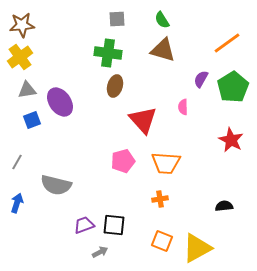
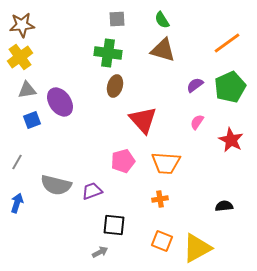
purple semicircle: moved 6 px left, 6 px down; rotated 24 degrees clockwise
green pentagon: moved 3 px left; rotated 8 degrees clockwise
pink semicircle: moved 14 px right, 15 px down; rotated 35 degrees clockwise
purple trapezoid: moved 8 px right, 34 px up
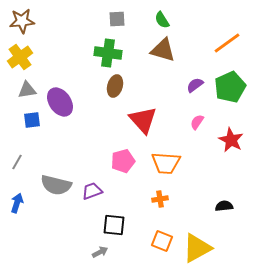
brown star: moved 4 px up
blue square: rotated 12 degrees clockwise
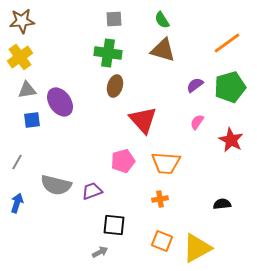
gray square: moved 3 px left
green pentagon: rotated 8 degrees clockwise
black semicircle: moved 2 px left, 2 px up
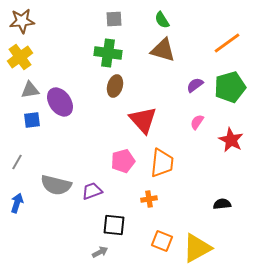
gray triangle: moved 3 px right
orange trapezoid: moved 4 px left; rotated 88 degrees counterclockwise
orange cross: moved 11 px left
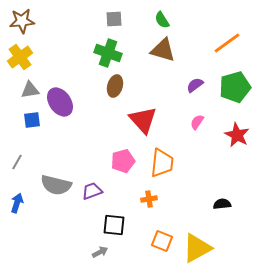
green cross: rotated 12 degrees clockwise
green pentagon: moved 5 px right
red star: moved 6 px right, 5 px up
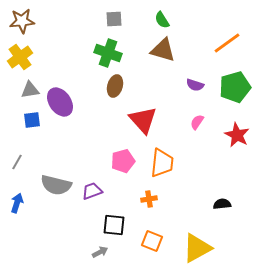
purple semicircle: rotated 126 degrees counterclockwise
orange square: moved 10 px left
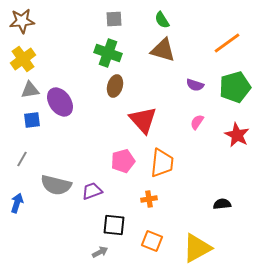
yellow cross: moved 3 px right, 2 px down
gray line: moved 5 px right, 3 px up
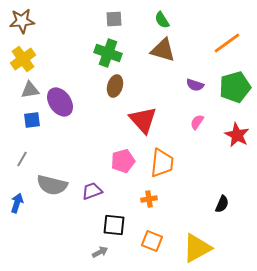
gray semicircle: moved 4 px left
black semicircle: rotated 120 degrees clockwise
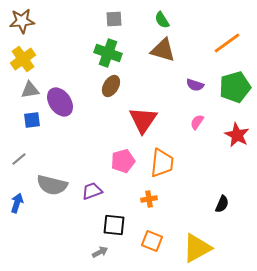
brown ellipse: moved 4 px left; rotated 15 degrees clockwise
red triangle: rotated 16 degrees clockwise
gray line: moved 3 px left; rotated 21 degrees clockwise
